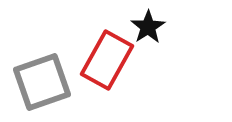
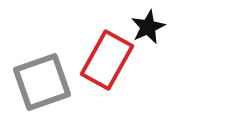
black star: rotated 8 degrees clockwise
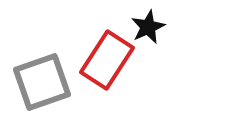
red rectangle: rotated 4 degrees clockwise
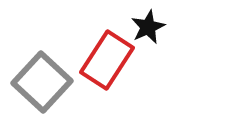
gray square: rotated 28 degrees counterclockwise
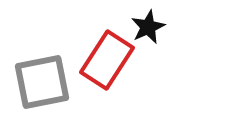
gray square: rotated 36 degrees clockwise
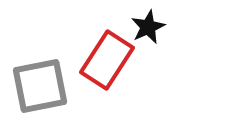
gray square: moved 2 px left, 4 px down
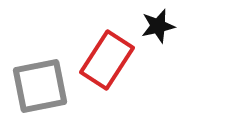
black star: moved 10 px right, 1 px up; rotated 12 degrees clockwise
